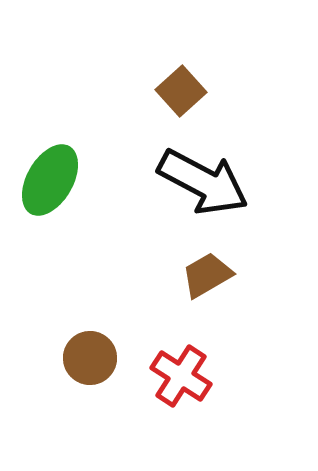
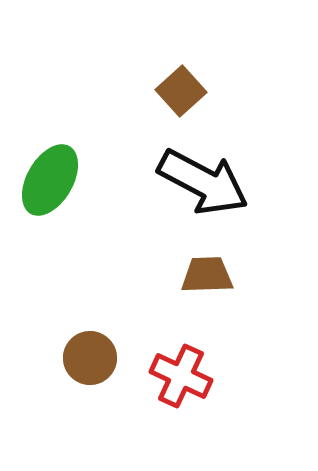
brown trapezoid: rotated 28 degrees clockwise
red cross: rotated 8 degrees counterclockwise
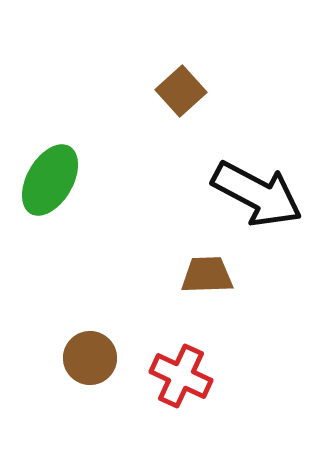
black arrow: moved 54 px right, 12 px down
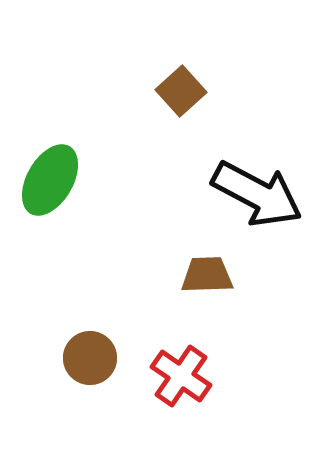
red cross: rotated 10 degrees clockwise
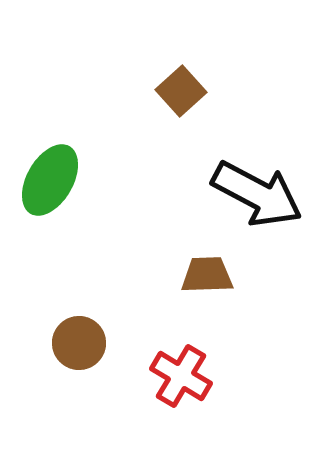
brown circle: moved 11 px left, 15 px up
red cross: rotated 4 degrees counterclockwise
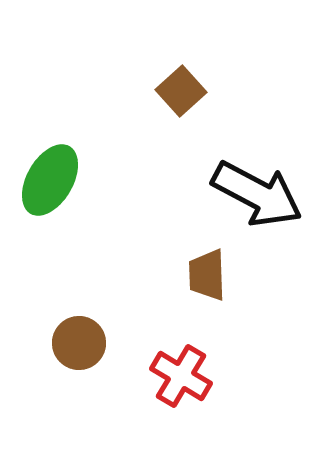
brown trapezoid: rotated 90 degrees counterclockwise
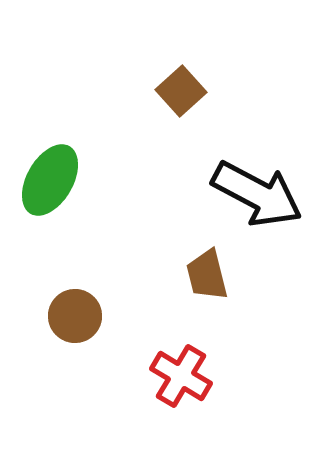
brown trapezoid: rotated 12 degrees counterclockwise
brown circle: moved 4 px left, 27 px up
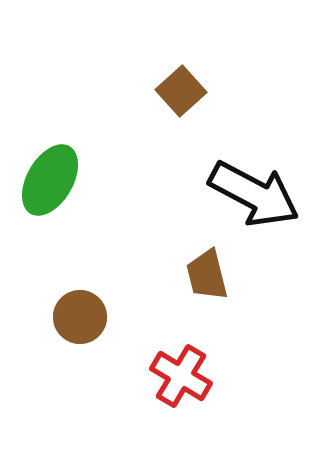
black arrow: moved 3 px left
brown circle: moved 5 px right, 1 px down
